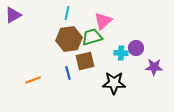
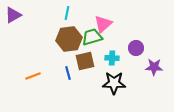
pink triangle: moved 3 px down
cyan cross: moved 9 px left, 5 px down
orange line: moved 4 px up
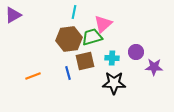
cyan line: moved 7 px right, 1 px up
purple circle: moved 4 px down
